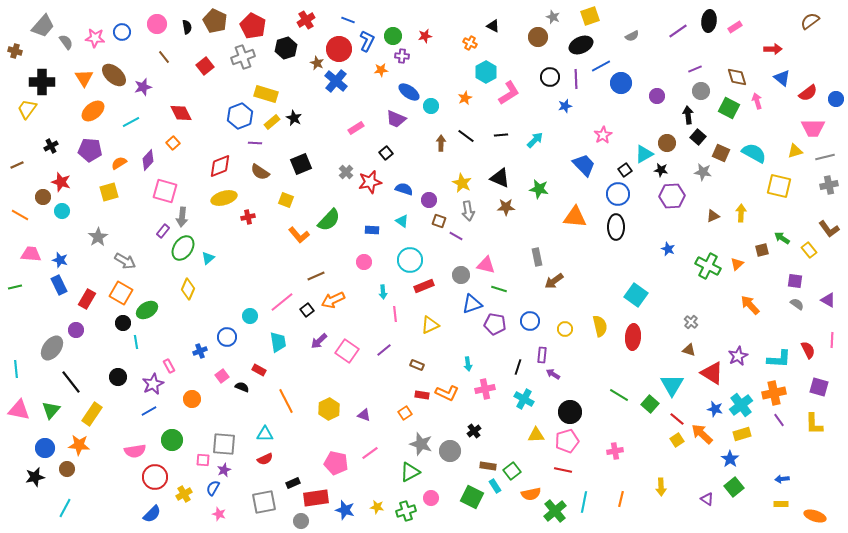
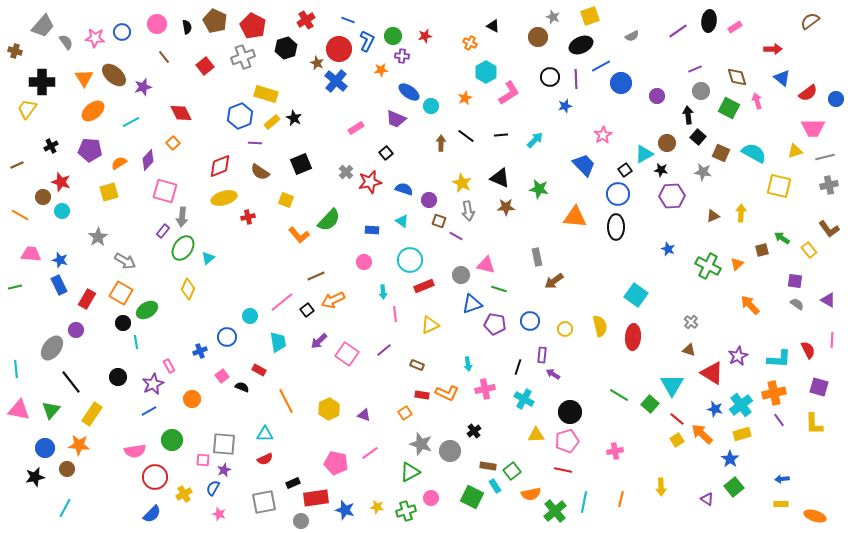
pink square at (347, 351): moved 3 px down
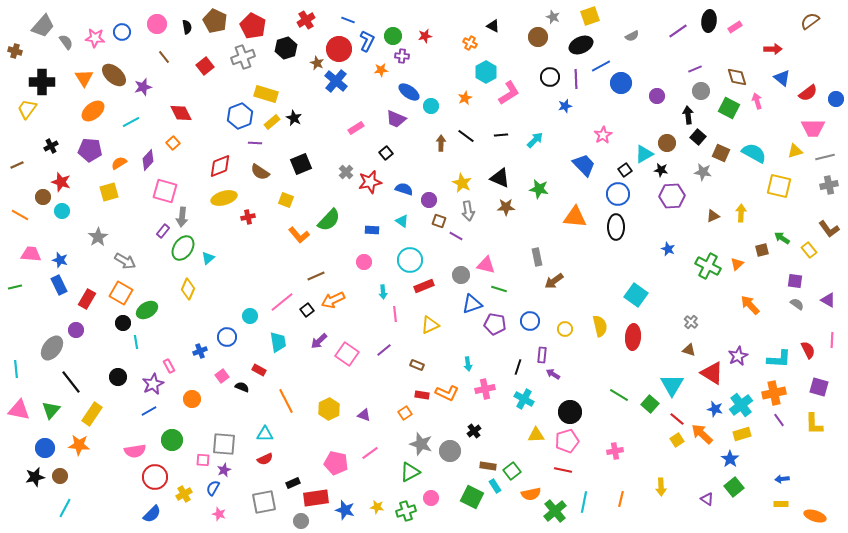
brown circle at (67, 469): moved 7 px left, 7 px down
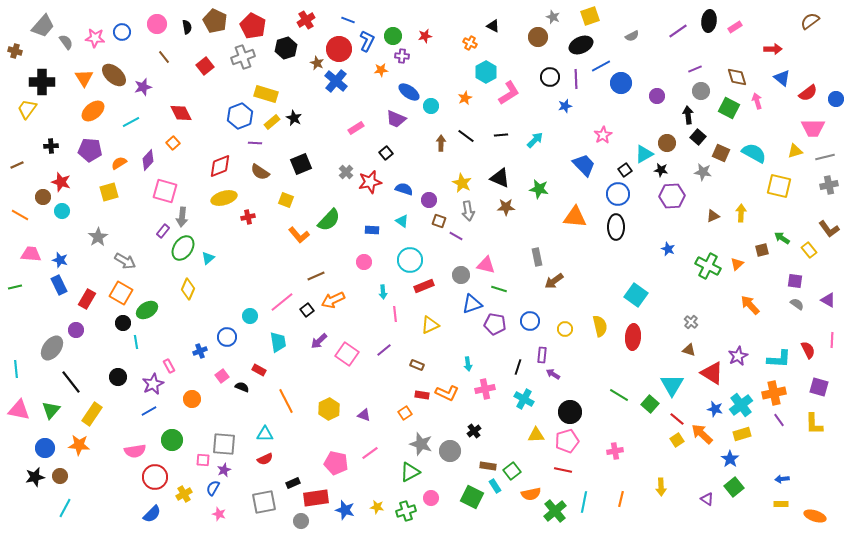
black cross at (51, 146): rotated 24 degrees clockwise
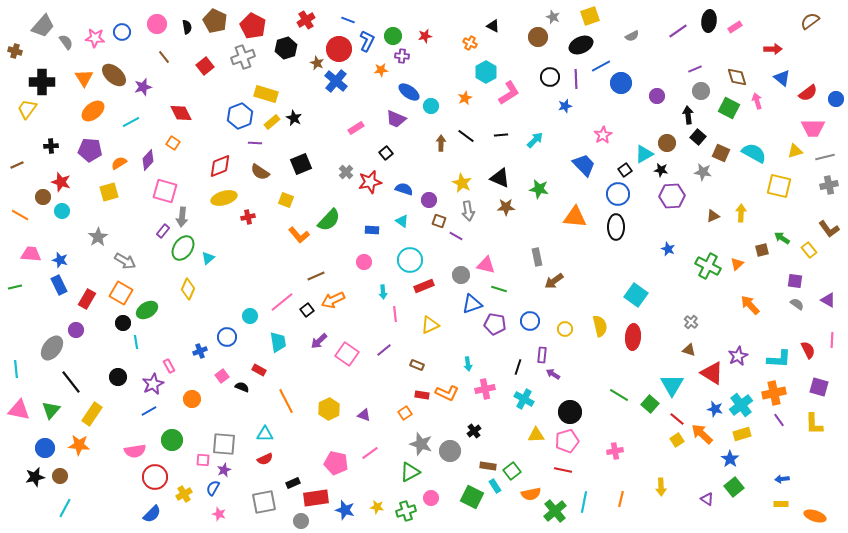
orange square at (173, 143): rotated 16 degrees counterclockwise
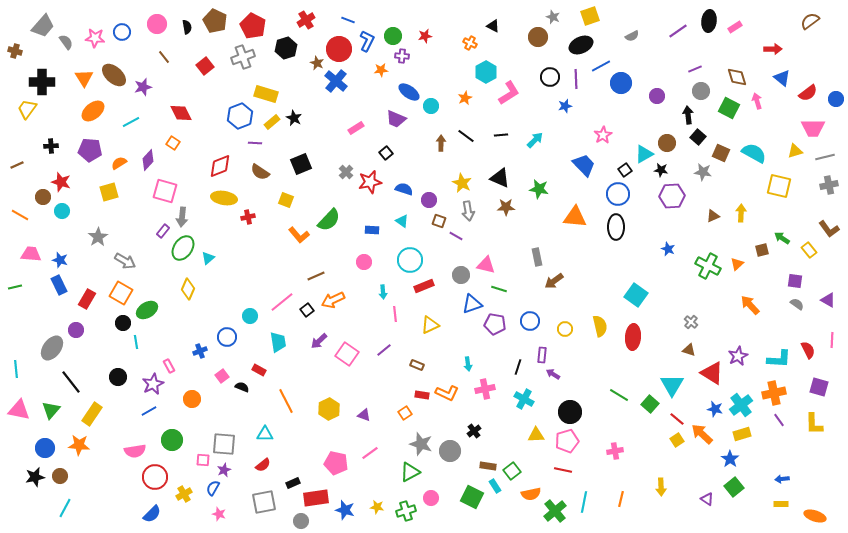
yellow ellipse at (224, 198): rotated 25 degrees clockwise
red semicircle at (265, 459): moved 2 px left, 6 px down; rotated 14 degrees counterclockwise
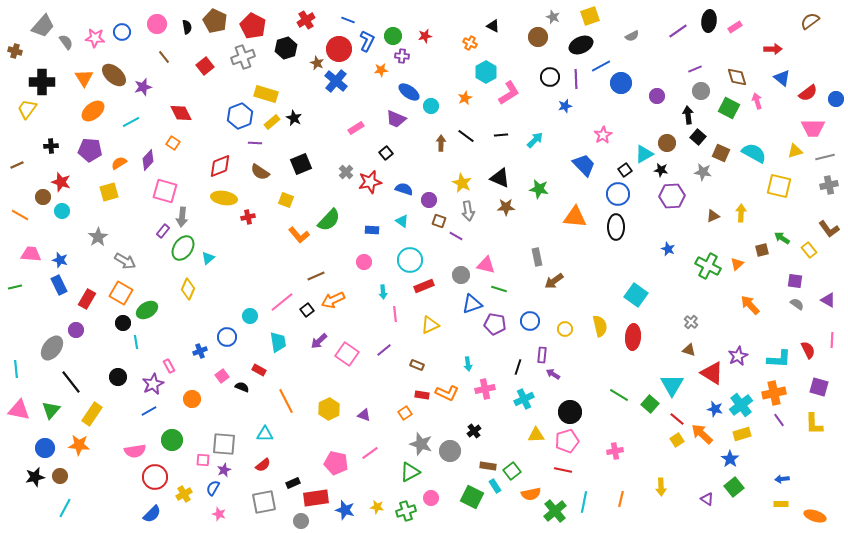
cyan cross at (524, 399): rotated 36 degrees clockwise
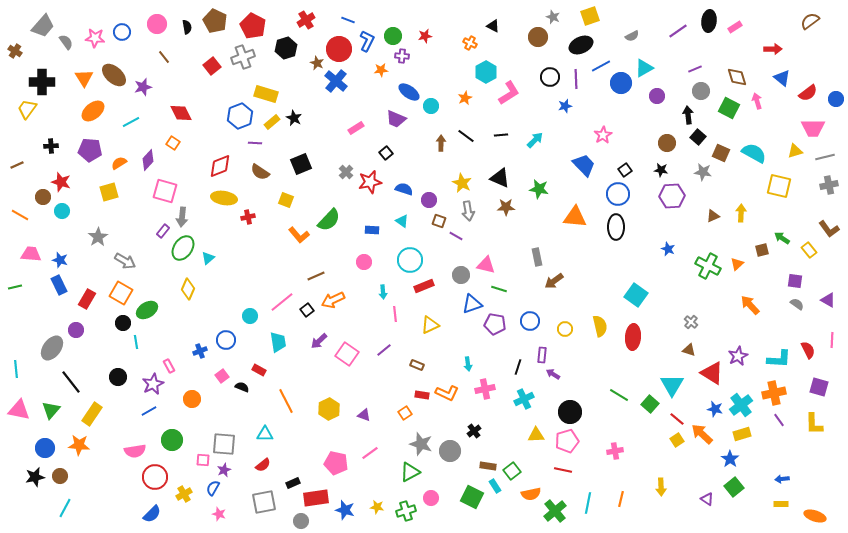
brown cross at (15, 51): rotated 16 degrees clockwise
red square at (205, 66): moved 7 px right
cyan triangle at (644, 154): moved 86 px up
blue circle at (227, 337): moved 1 px left, 3 px down
cyan line at (584, 502): moved 4 px right, 1 px down
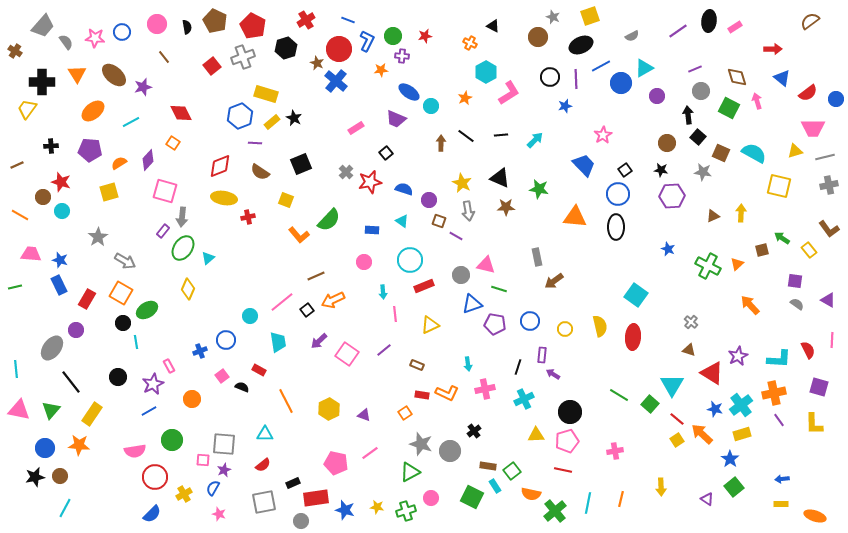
orange triangle at (84, 78): moved 7 px left, 4 px up
orange semicircle at (531, 494): rotated 24 degrees clockwise
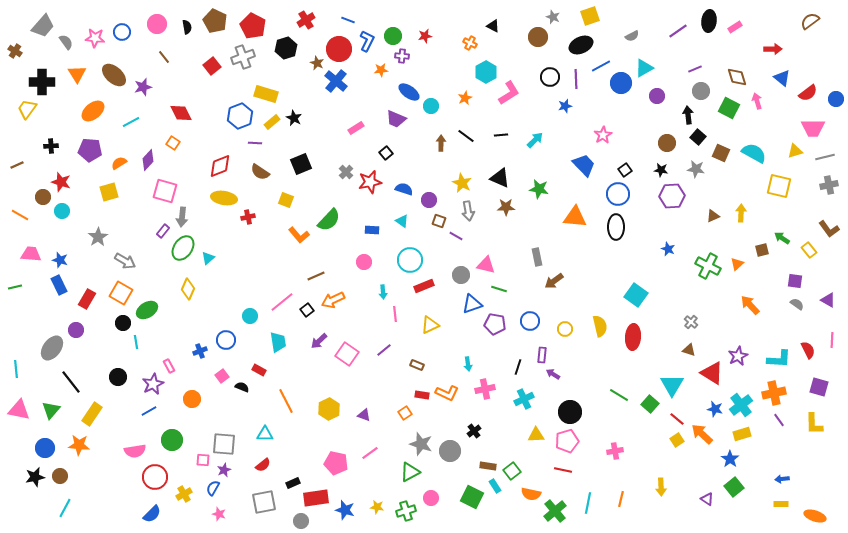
gray star at (703, 172): moved 7 px left, 3 px up
